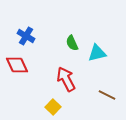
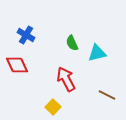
blue cross: moved 1 px up
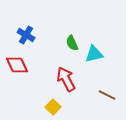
cyan triangle: moved 3 px left, 1 px down
